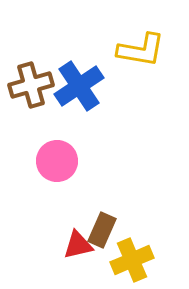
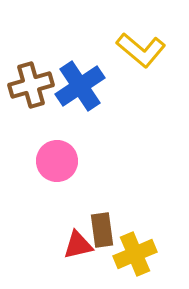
yellow L-shape: rotated 30 degrees clockwise
blue cross: moved 1 px right
brown rectangle: rotated 32 degrees counterclockwise
yellow cross: moved 3 px right, 6 px up
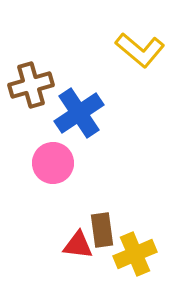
yellow L-shape: moved 1 px left
blue cross: moved 1 px left, 27 px down
pink circle: moved 4 px left, 2 px down
red triangle: rotated 20 degrees clockwise
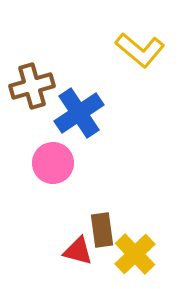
brown cross: moved 1 px right, 1 px down
red triangle: moved 6 px down; rotated 8 degrees clockwise
yellow cross: rotated 21 degrees counterclockwise
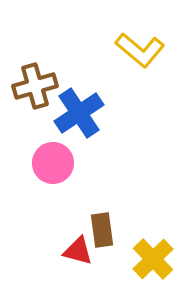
brown cross: moved 3 px right
yellow cross: moved 18 px right, 5 px down
